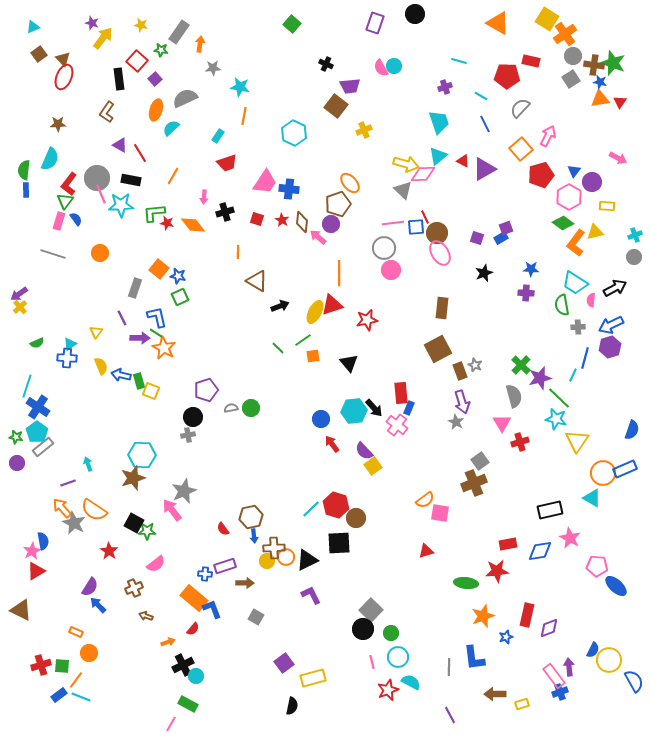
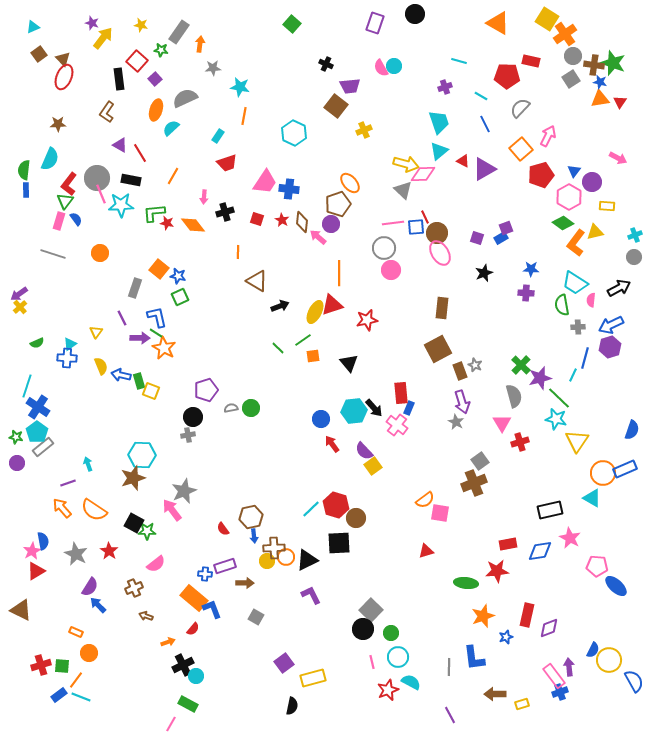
cyan triangle at (438, 156): moved 1 px right, 5 px up
black arrow at (615, 288): moved 4 px right
gray star at (74, 523): moved 2 px right, 31 px down
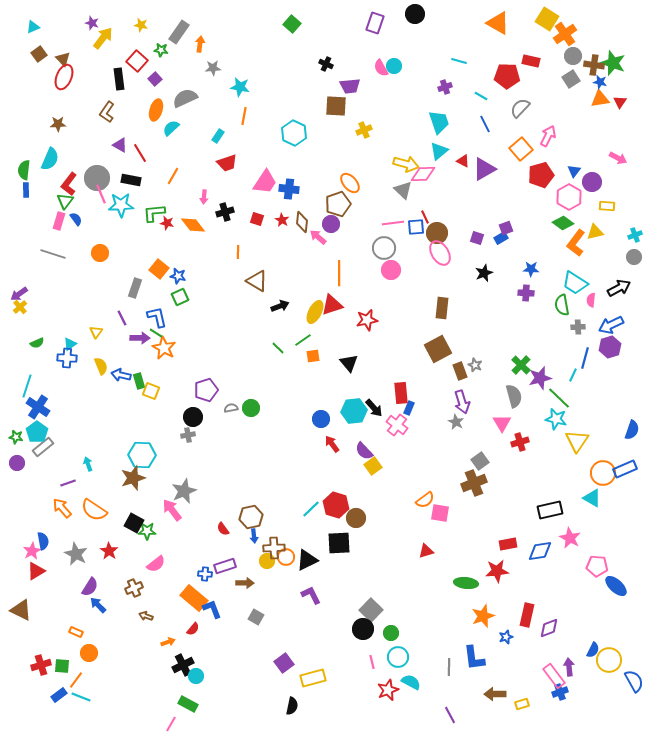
brown square at (336, 106): rotated 35 degrees counterclockwise
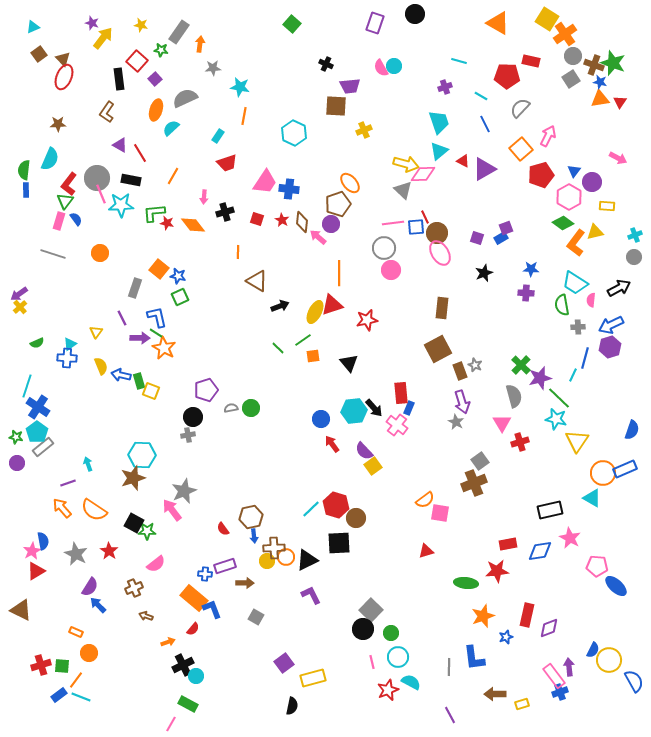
brown cross at (594, 65): rotated 12 degrees clockwise
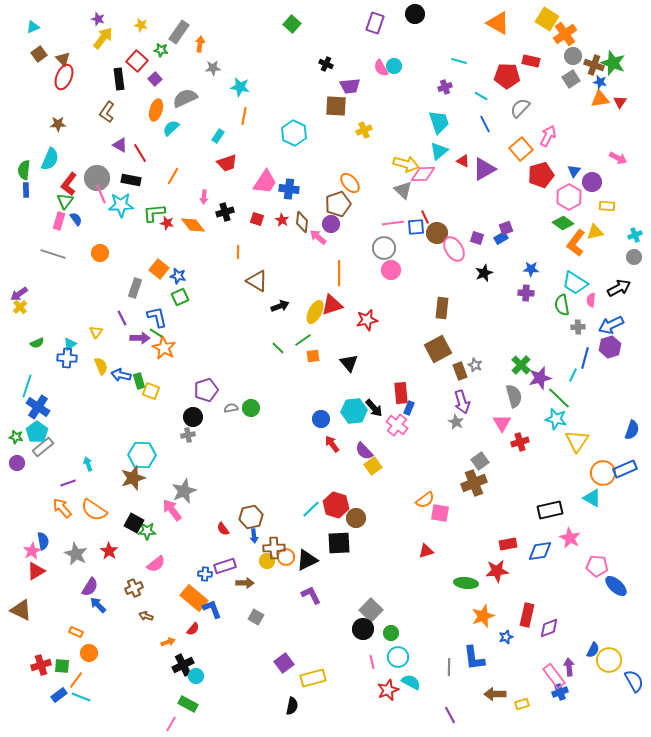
purple star at (92, 23): moved 6 px right, 4 px up
pink ellipse at (440, 253): moved 14 px right, 4 px up
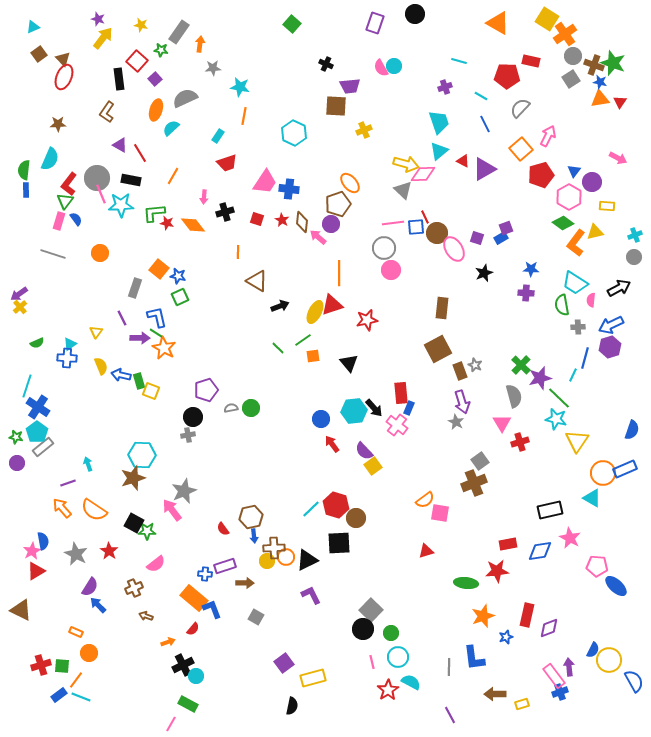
red star at (388, 690): rotated 10 degrees counterclockwise
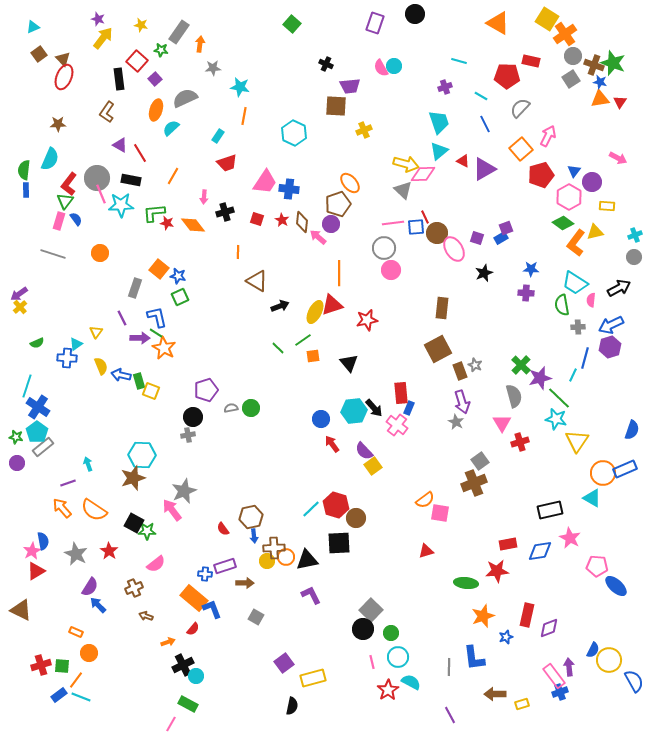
cyan triangle at (70, 344): moved 6 px right
black triangle at (307, 560): rotated 15 degrees clockwise
